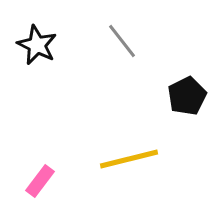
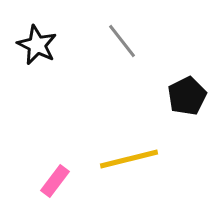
pink rectangle: moved 15 px right
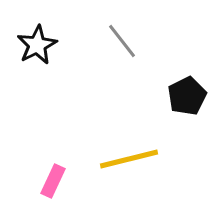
black star: rotated 18 degrees clockwise
pink rectangle: moved 2 px left; rotated 12 degrees counterclockwise
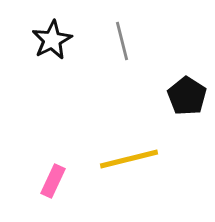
gray line: rotated 24 degrees clockwise
black star: moved 15 px right, 5 px up
black pentagon: rotated 12 degrees counterclockwise
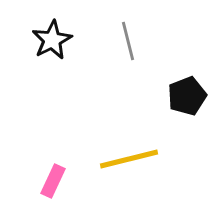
gray line: moved 6 px right
black pentagon: rotated 18 degrees clockwise
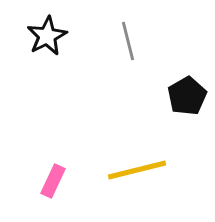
black star: moved 5 px left, 4 px up
black pentagon: rotated 9 degrees counterclockwise
yellow line: moved 8 px right, 11 px down
